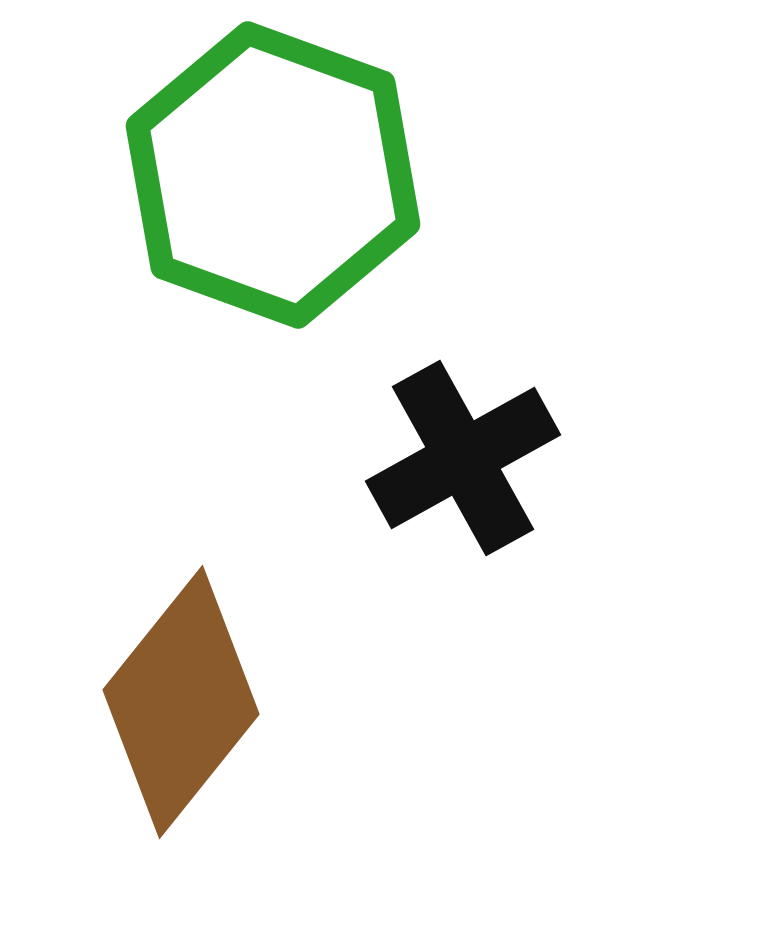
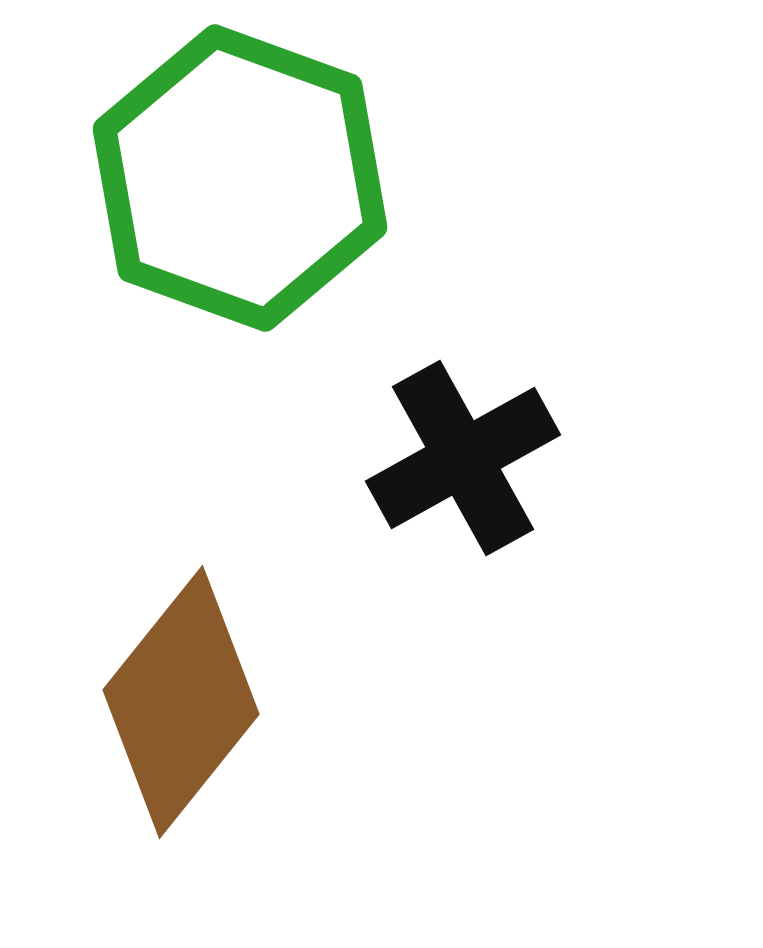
green hexagon: moved 33 px left, 3 px down
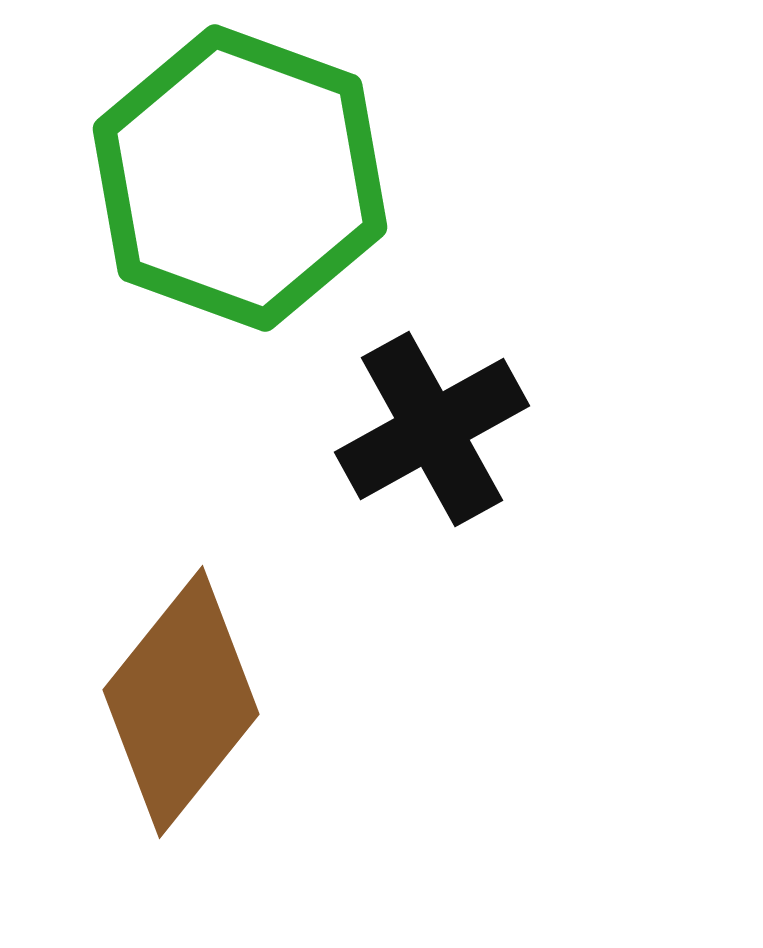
black cross: moved 31 px left, 29 px up
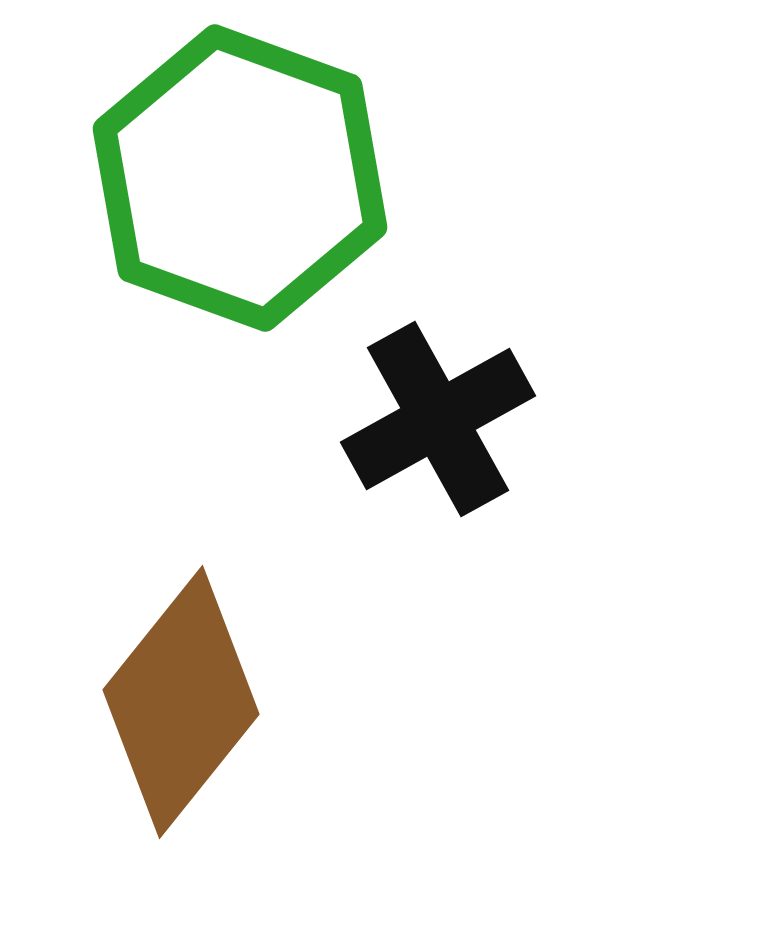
black cross: moved 6 px right, 10 px up
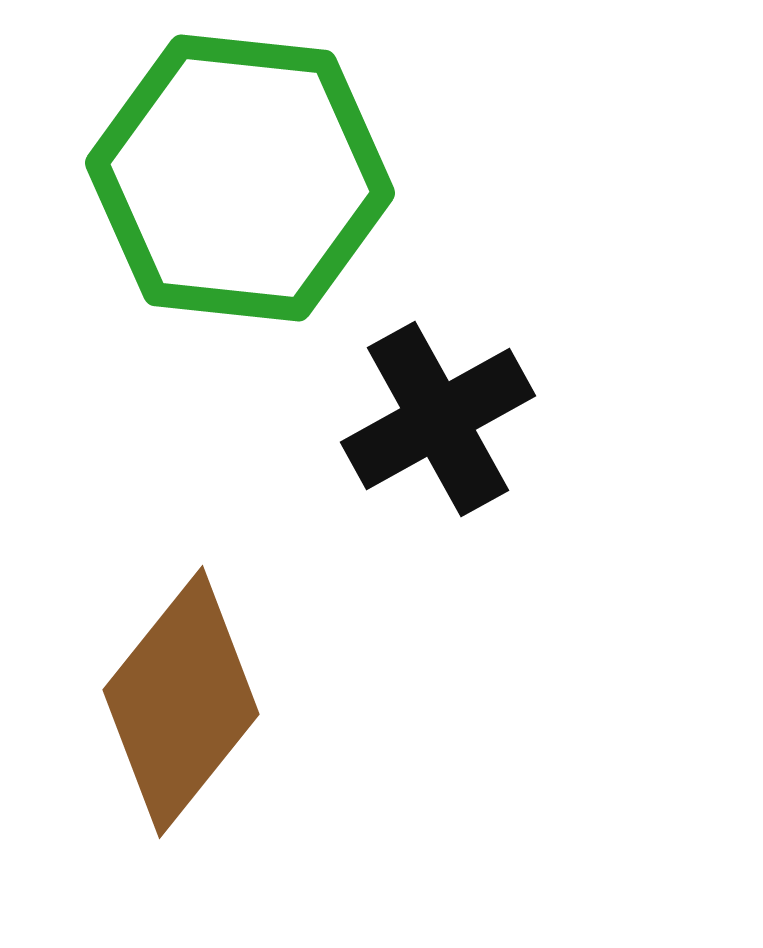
green hexagon: rotated 14 degrees counterclockwise
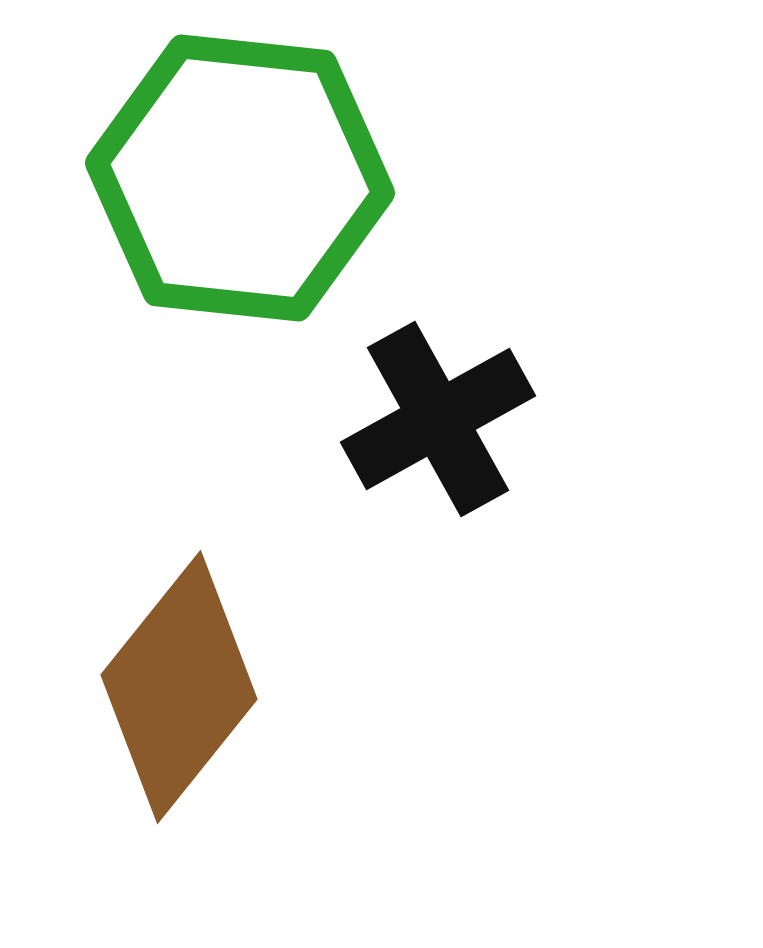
brown diamond: moved 2 px left, 15 px up
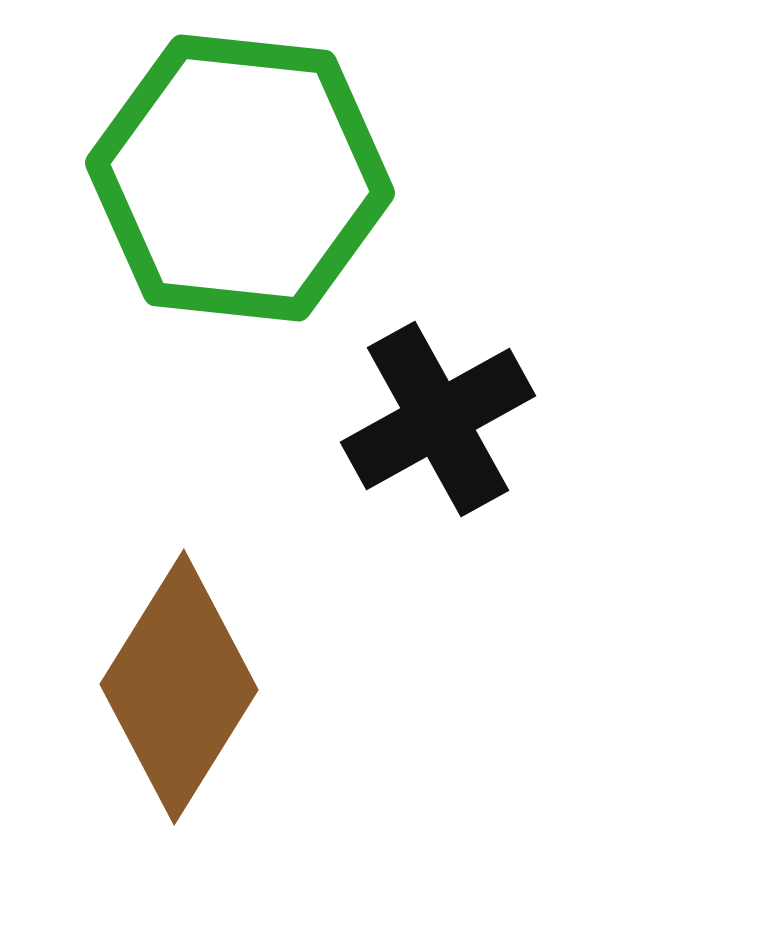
brown diamond: rotated 7 degrees counterclockwise
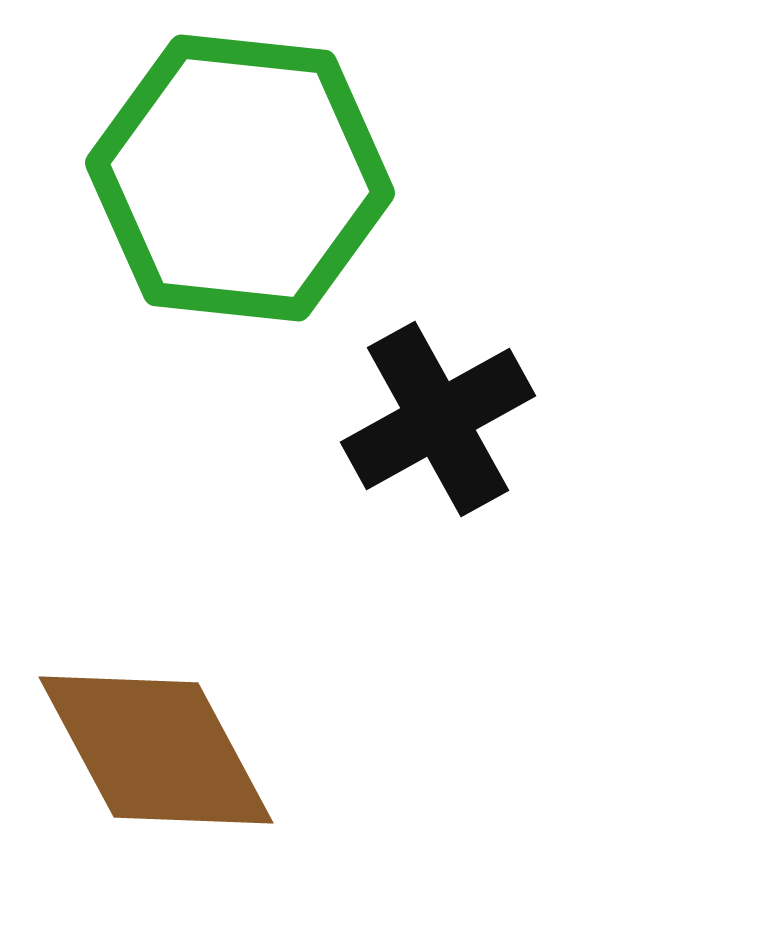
brown diamond: moved 23 px left, 63 px down; rotated 60 degrees counterclockwise
